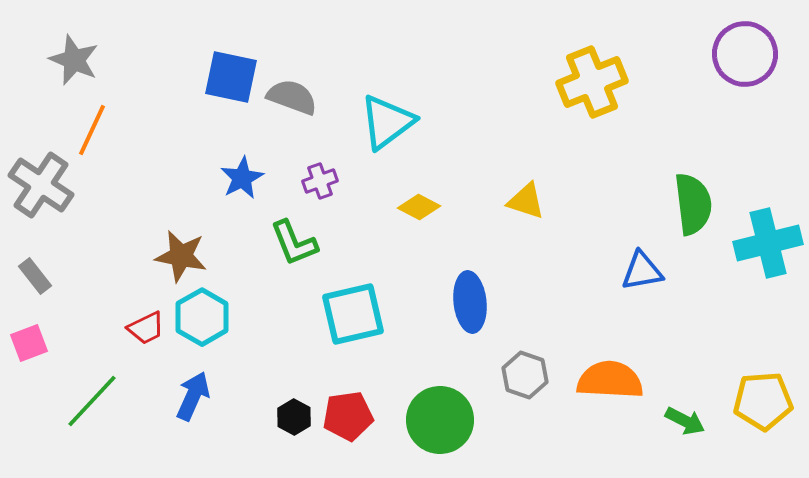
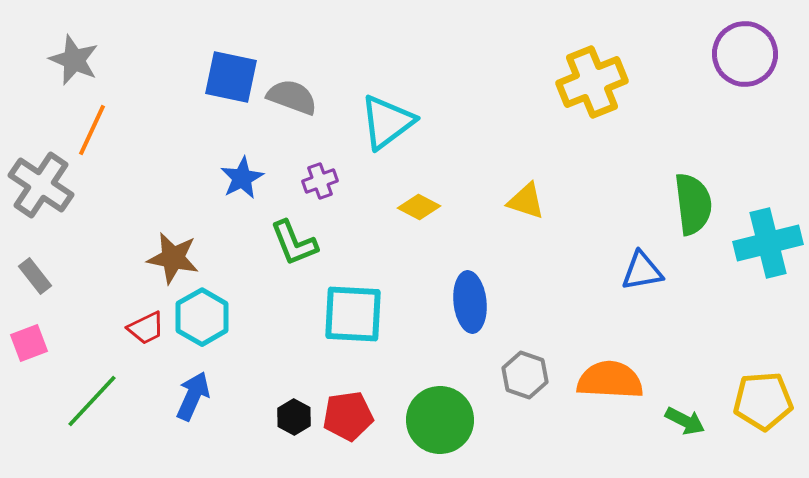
brown star: moved 8 px left, 2 px down
cyan square: rotated 16 degrees clockwise
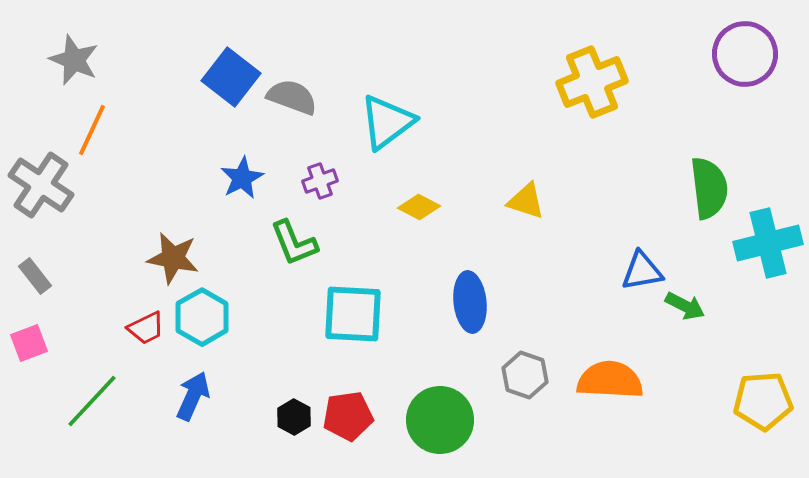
blue square: rotated 26 degrees clockwise
green semicircle: moved 16 px right, 16 px up
green arrow: moved 115 px up
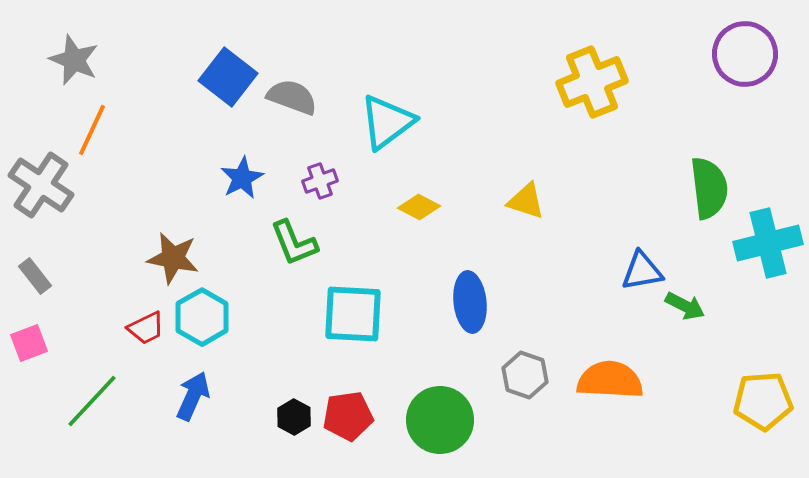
blue square: moved 3 px left
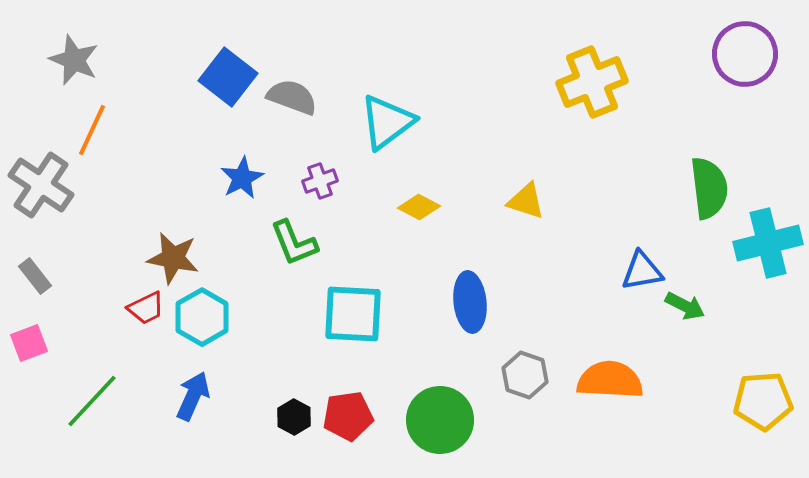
red trapezoid: moved 20 px up
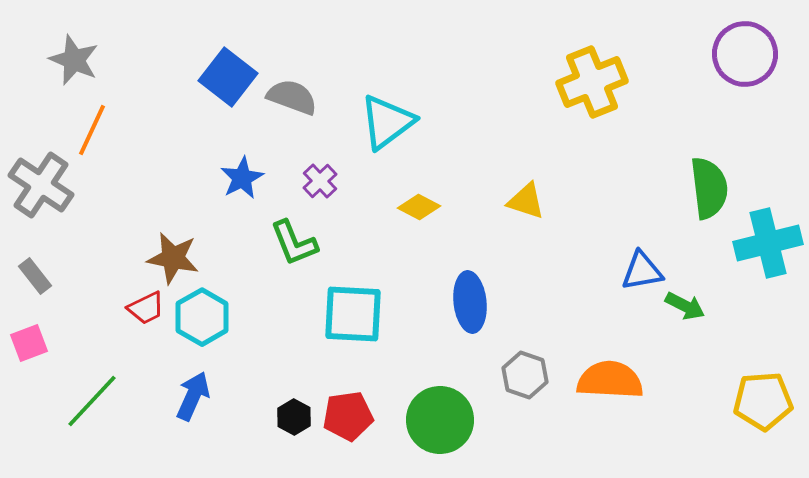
purple cross: rotated 24 degrees counterclockwise
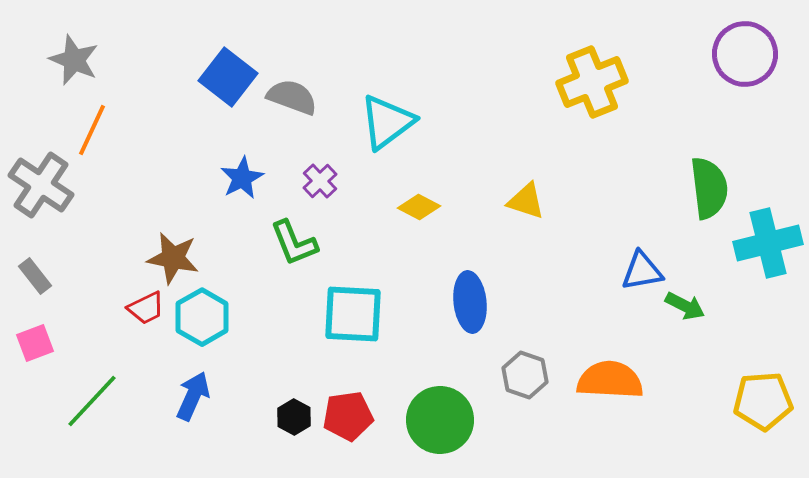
pink square: moved 6 px right
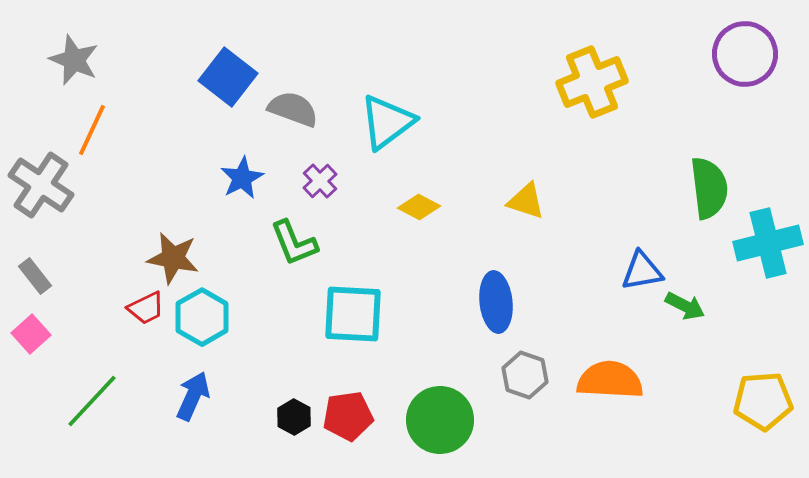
gray semicircle: moved 1 px right, 12 px down
blue ellipse: moved 26 px right
pink square: moved 4 px left, 9 px up; rotated 21 degrees counterclockwise
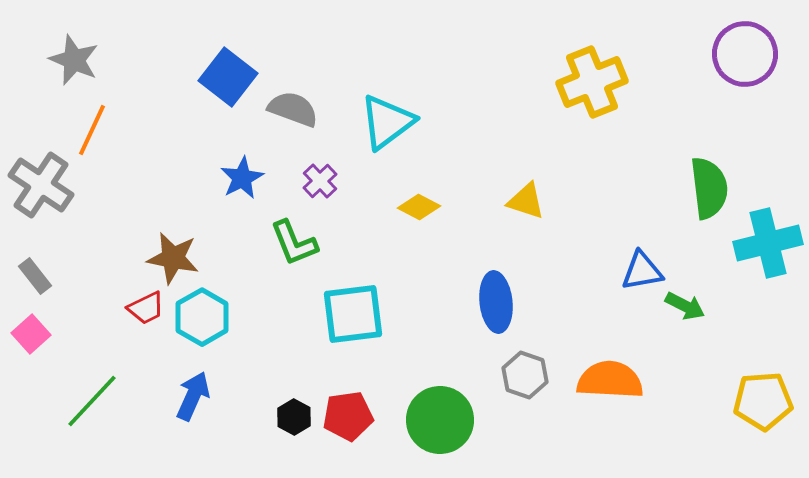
cyan square: rotated 10 degrees counterclockwise
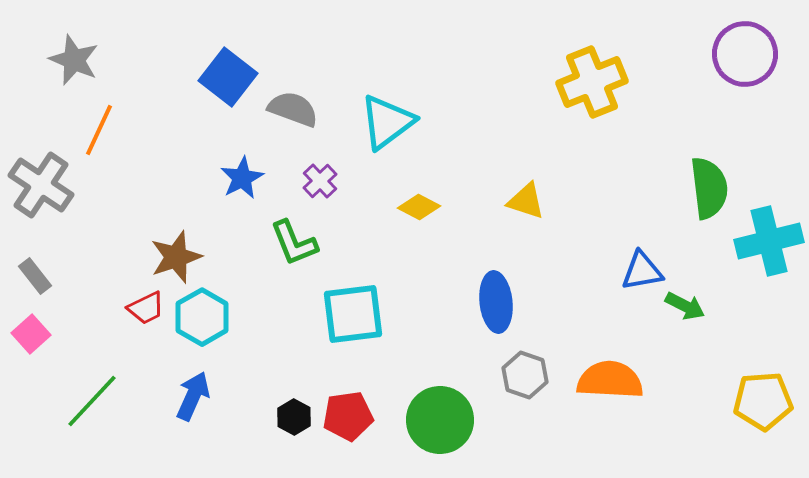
orange line: moved 7 px right
cyan cross: moved 1 px right, 2 px up
brown star: moved 3 px right, 1 px up; rotated 30 degrees counterclockwise
